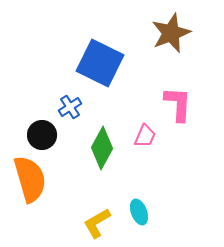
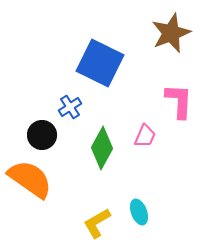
pink L-shape: moved 1 px right, 3 px up
orange semicircle: rotated 39 degrees counterclockwise
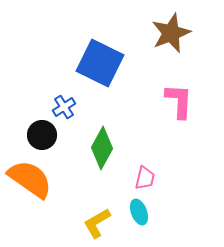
blue cross: moved 6 px left
pink trapezoid: moved 42 px down; rotated 10 degrees counterclockwise
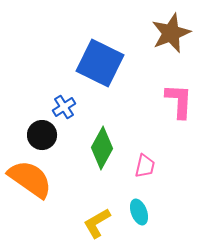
pink trapezoid: moved 12 px up
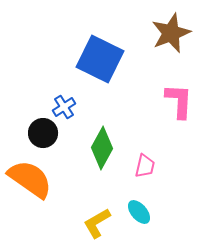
blue square: moved 4 px up
black circle: moved 1 px right, 2 px up
cyan ellipse: rotated 20 degrees counterclockwise
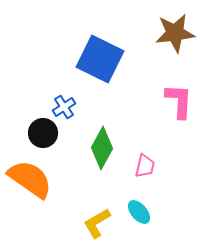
brown star: moved 4 px right; rotated 15 degrees clockwise
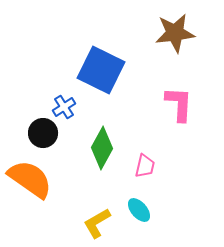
blue square: moved 1 px right, 11 px down
pink L-shape: moved 3 px down
cyan ellipse: moved 2 px up
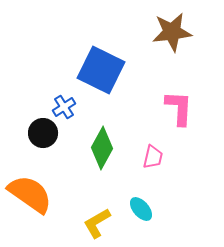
brown star: moved 3 px left, 1 px up
pink L-shape: moved 4 px down
pink trapezoid: moved 8 px right, 9 px up
orange semicircle: moved 15 px down
cyan ellipse: moved 2 px right, 1 px up
